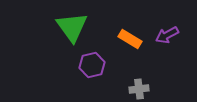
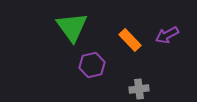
orange rectangle: moved 1 px down; rotated 15 degrees clockwise
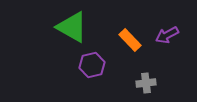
green triangle: rotated 24 degrees counterclockwise
gray cross: moved 7 px right, 6 px up
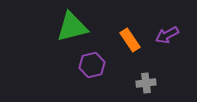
green triangle: rotated 44 degrees counterclockwise
orange rectangle: rotated 10 degrees clockwise
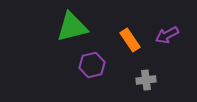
gray cross: moved 3 px up
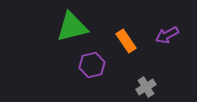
orange rectangle: moved 4 px left, 1 px down
gray cross: moved 7 px down; rotated 24 degrees counterclockwise
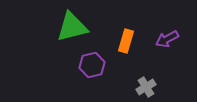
purple arrow: moved 4 px down
orange rectangle: rotated 50 degrees clockwise
